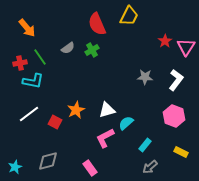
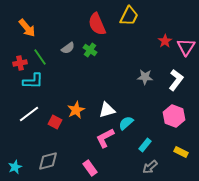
green cross: moved 2 px left; rotated 24 degrees counterclockwise
cyan L-shape: rotated 10 degrees counterclockwise
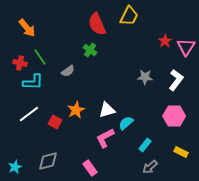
gray semicircle: moved 23 px down
red cross: rotated 24 degrees clockwise
cyan L-shape: moved 1 px down
pink hexagon: rotated 20 degrees counterclockwise
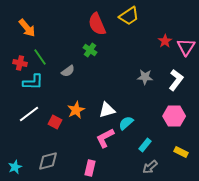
yellow trapezoid: rotated 30 degrees clockwise
pink rectangle: rotated 49 degrees clockwise
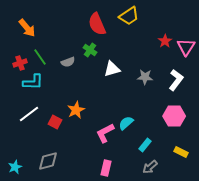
red cross: rotated 32 degrees counterclockwise
gray semicircle: moved 9 px up; rotated 16 degrees clockwise
white triangle: moved 5 px right, 41 px up
pink L-shape: moved 5 px up
pink rectangle: moved 16 px right
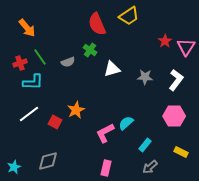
cyan star: moved 1 px left
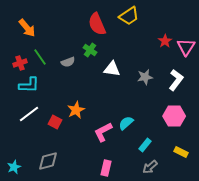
white triangle: rotated 24 degrees clockwise
gray star: rotated 14 degrees counterclockwise
cyan L-shape: moved 4 px left, 3 px down
pink L-shape: moved 2 px left, 1 px up
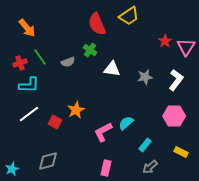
cyan star: moved 2 px left, 2 px down
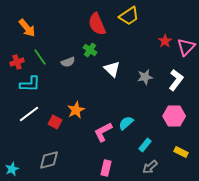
pink triangle: rotated 12 degrees clockwise
red cross: moved 3 px left, 1 px up
white triangle: rotated 36 degrees clockwise
cyan L-shape: moved 1 px right, 1 px up
gray diamond: moved 1 px right, 1 px up
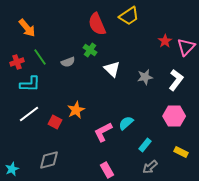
pink rectangle: moved 1 px right, 2 px down; rotated 42 degrees counterclockwise
